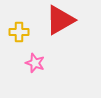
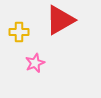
pink star: rotated 30 degrees clockwise
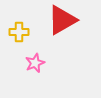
red triangle: moved 2 px right
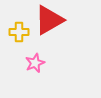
red triangle: moved 13 px left
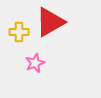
red triangle: moved 1 px right, 2 px down
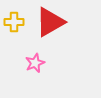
yellow cross: moved 5 px left, 10 px up
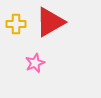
yellow cross: moved 2 px right, 2 px down
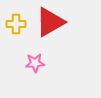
pink star: rotated 18 degrees clockwise
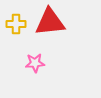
red triangle: rotated 24 degrees clockwise
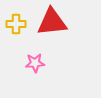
red triangle: moved 2 px right
